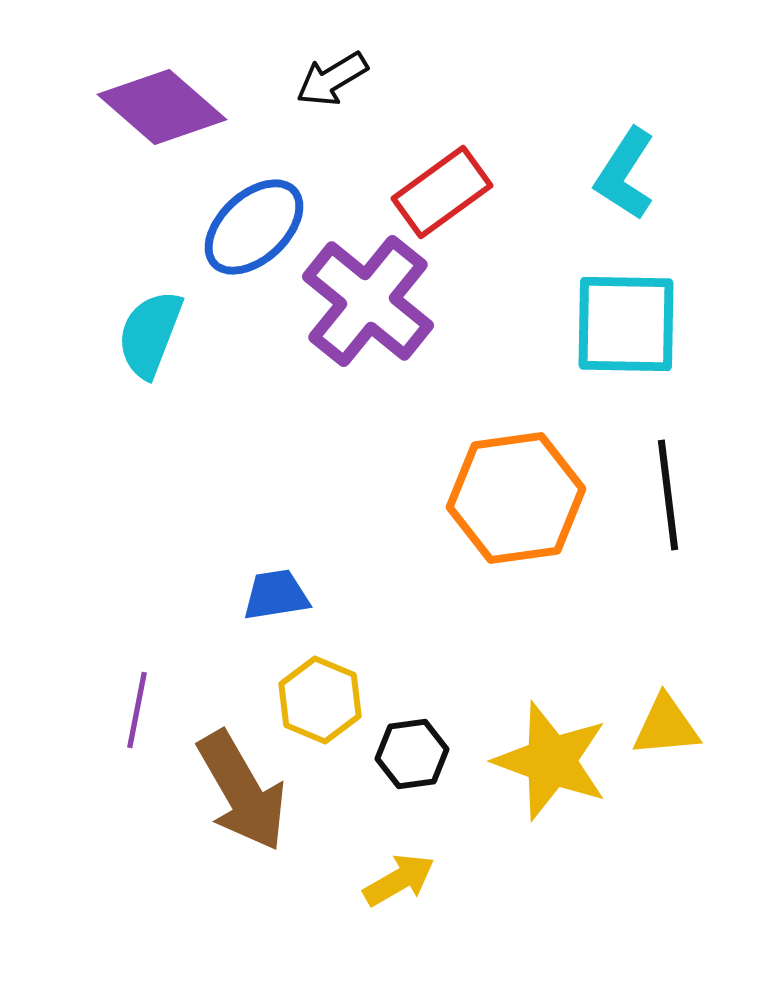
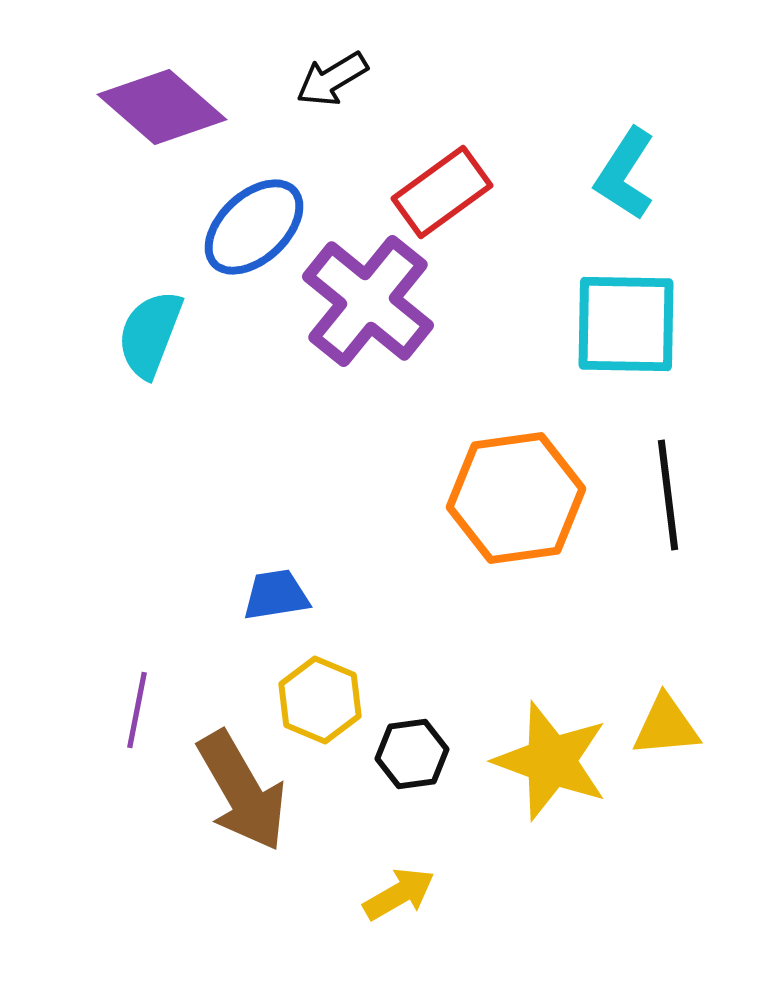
yellow arrow: moved 14 px down
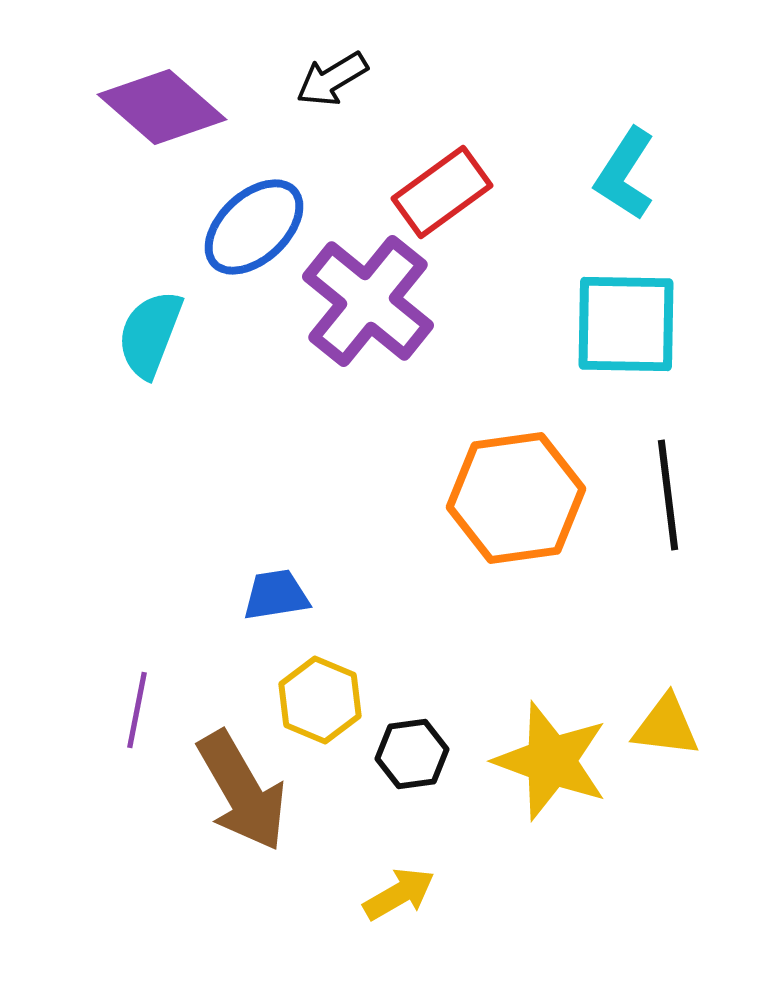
yellow triangle: rotated 12 degrees clockwise
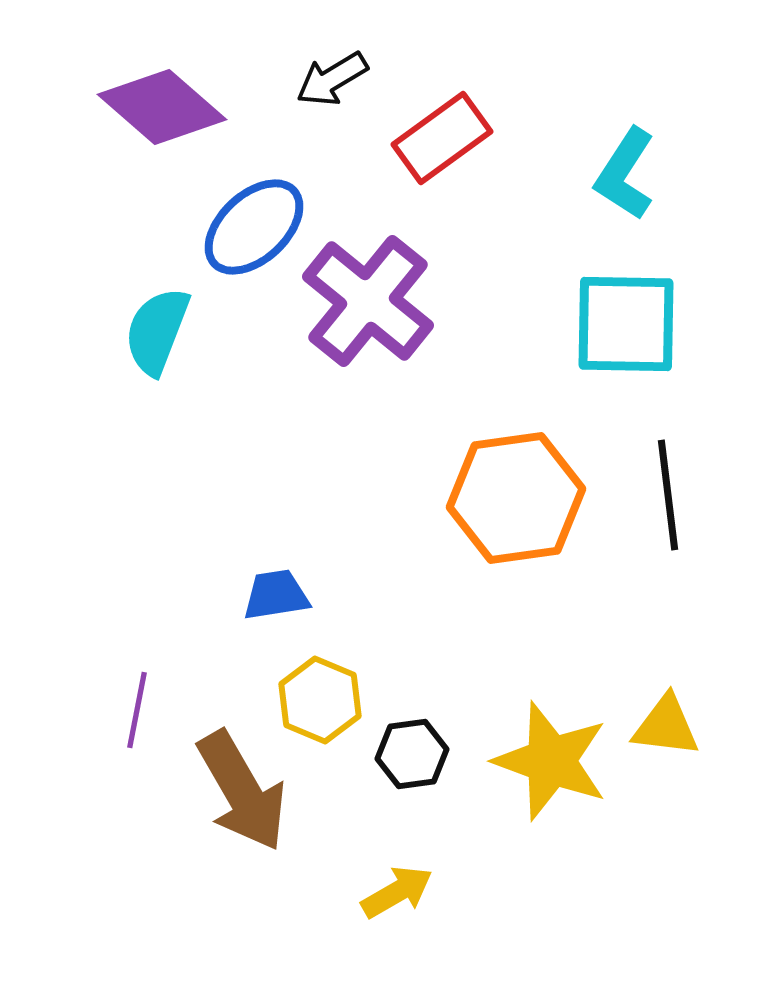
red rectangle: moved 54 px up
cyan semicircle: moved 7 px right, 3 px up
yellow arrow: moved 2 px left, 2 px up
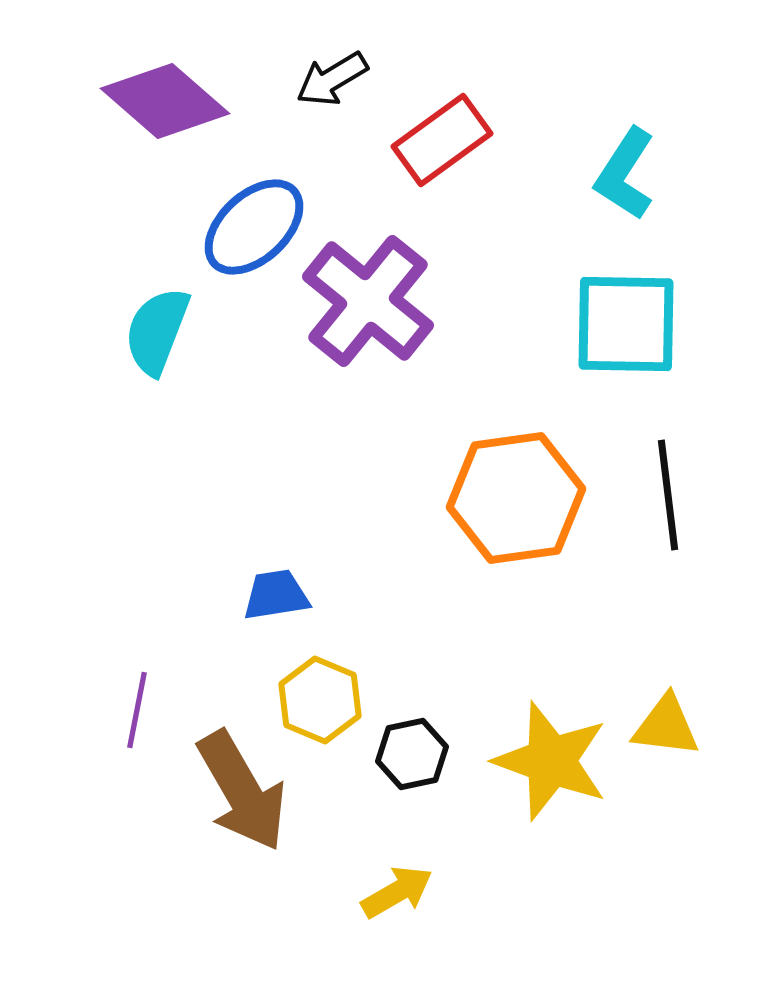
purple diamond: moved 3 px right, 6 px up
red rectangle: moved 2 px down
black hexagon: rotated 4 degrees counterclockwise
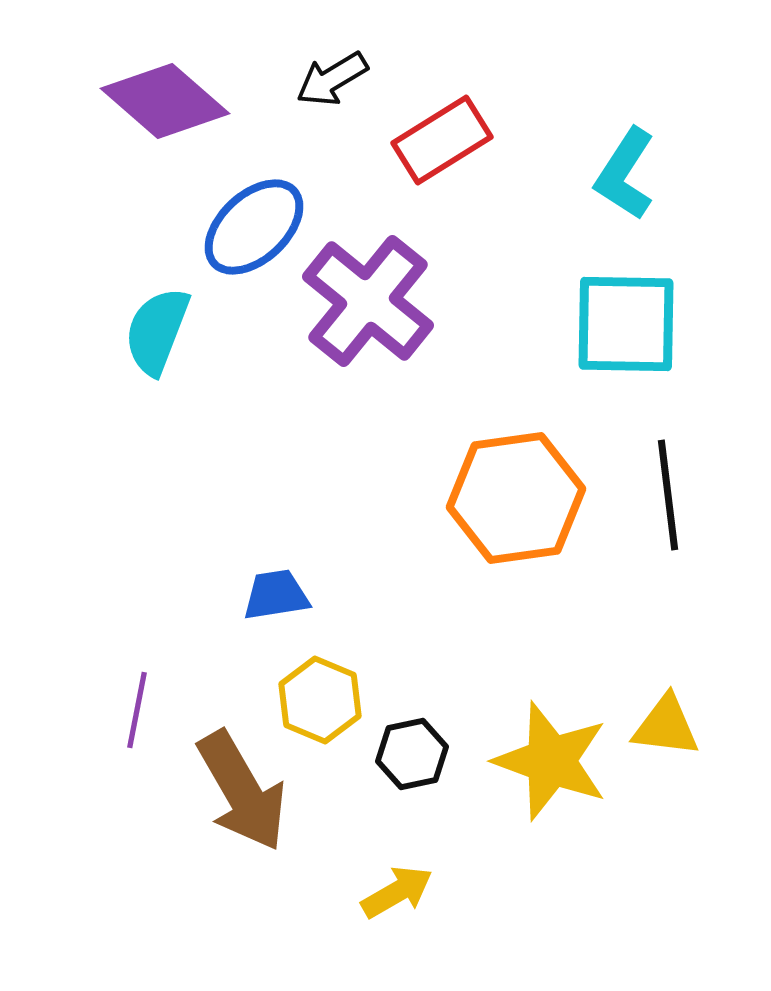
red rectangle: rotated 4 degrees clockwise
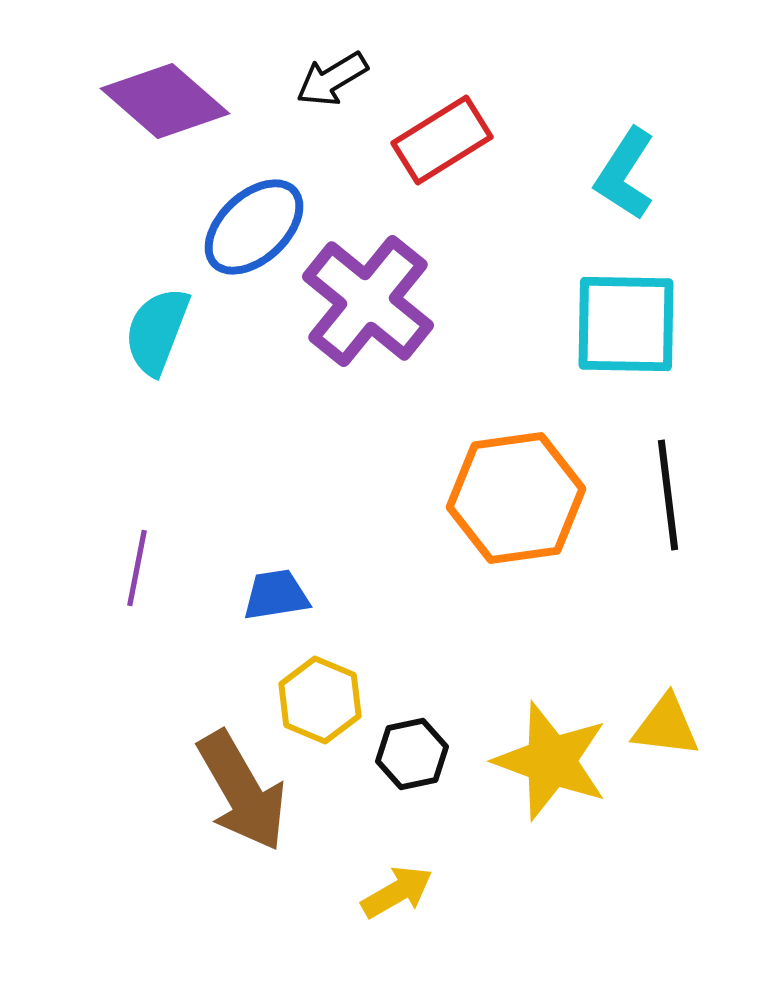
purple line: moved 142 px up
